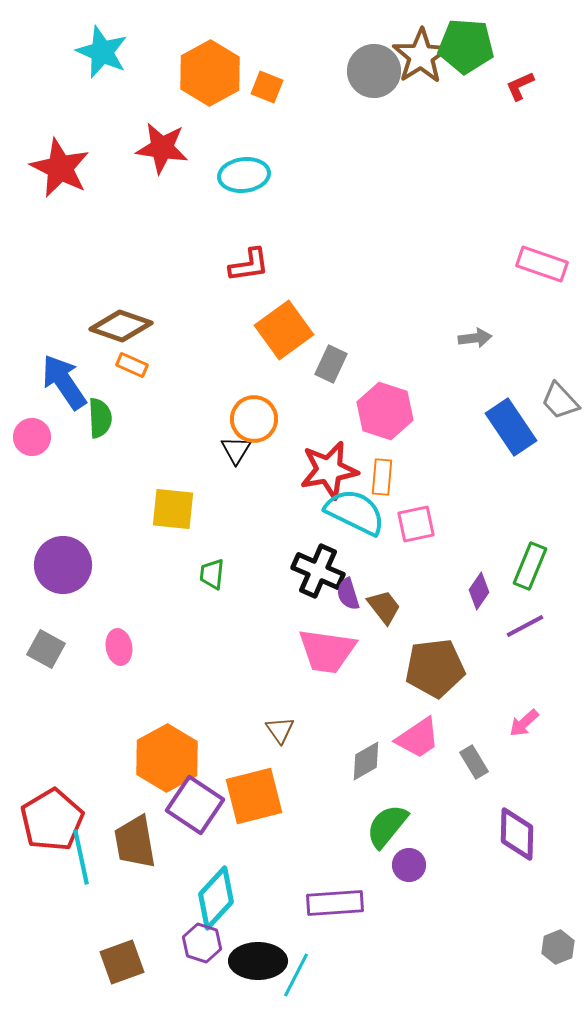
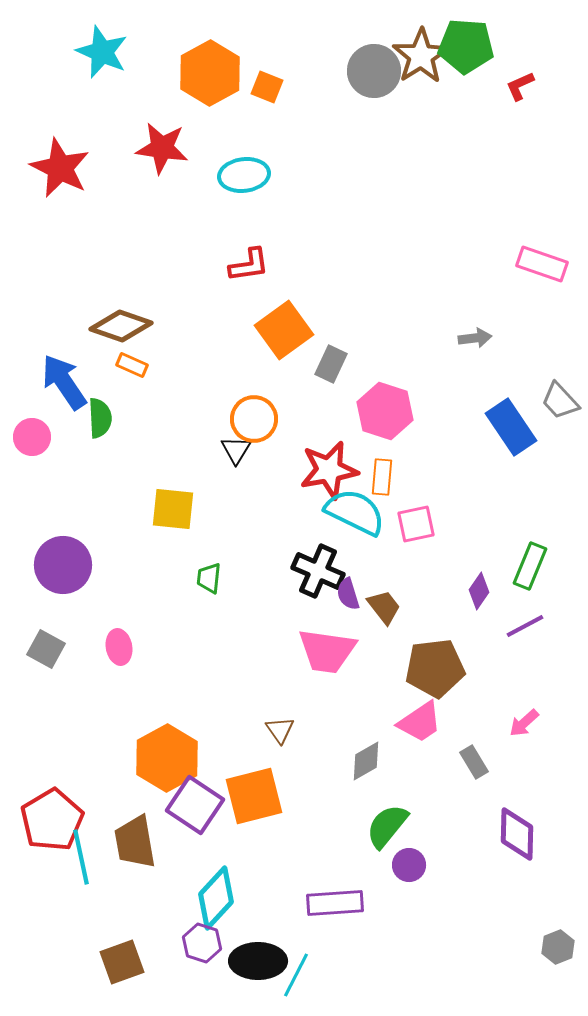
green trapezoid at (212, 574): moved 3 px left, 4 px down
pink trapezoid at (418, 738): moved 2 px right, 16 px up
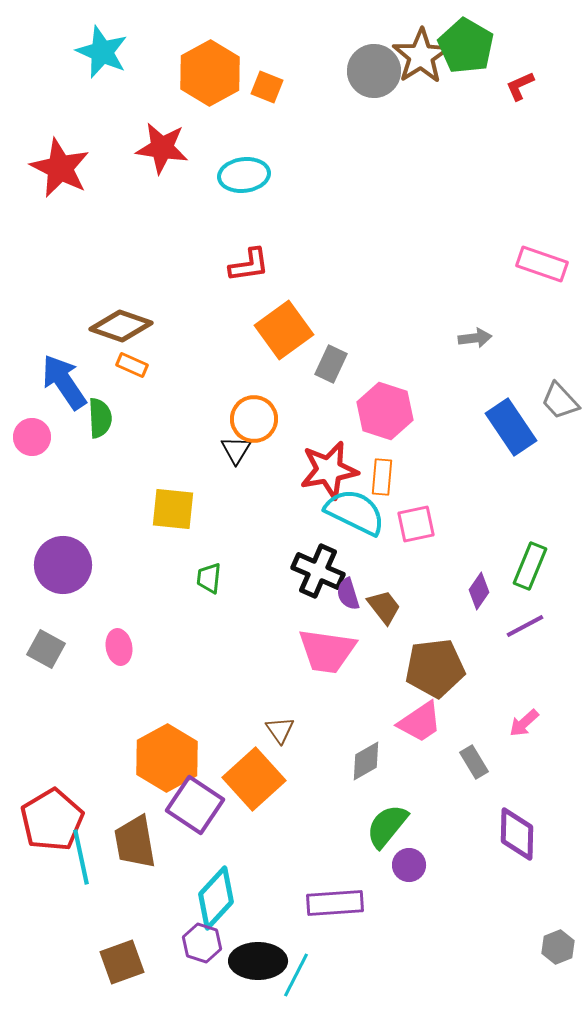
green pentagon at (466, 46): rotated 26 degrees clockwise
orange square at (254, 796): moved 17 px up; rotated 28 degrees counterclockwise
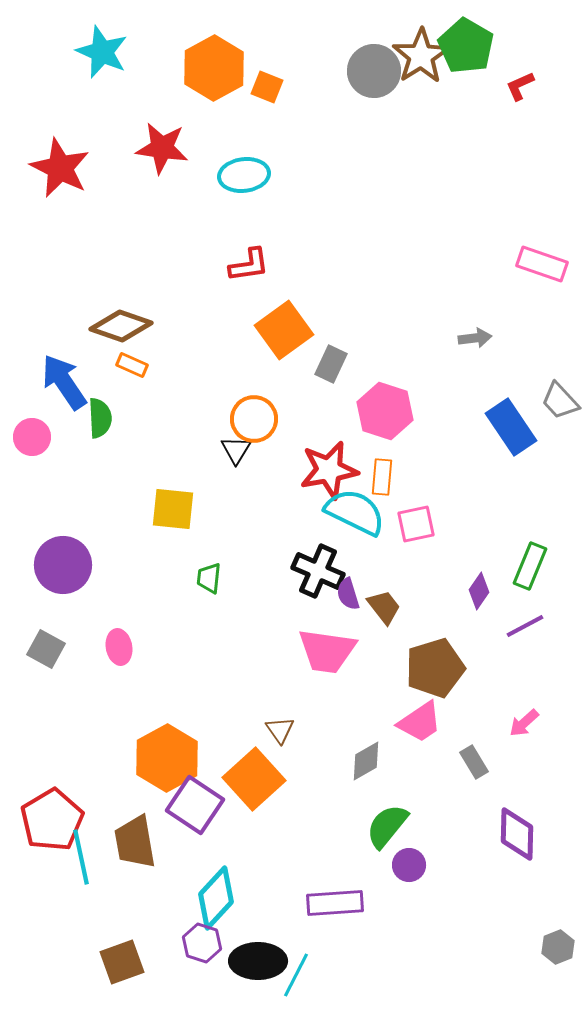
orange hexagon at (210, 73): moved 4 px right, 5 px up
brown pentagon at (435, 668): rotated 10 degrees counterclockwise
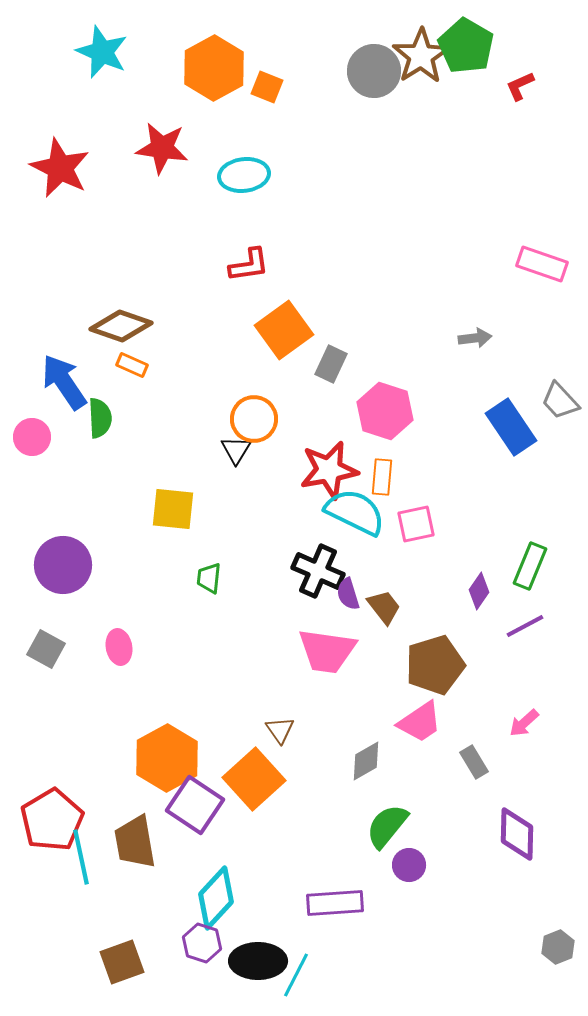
brown pentagon at (435, 668): moved 3 px up
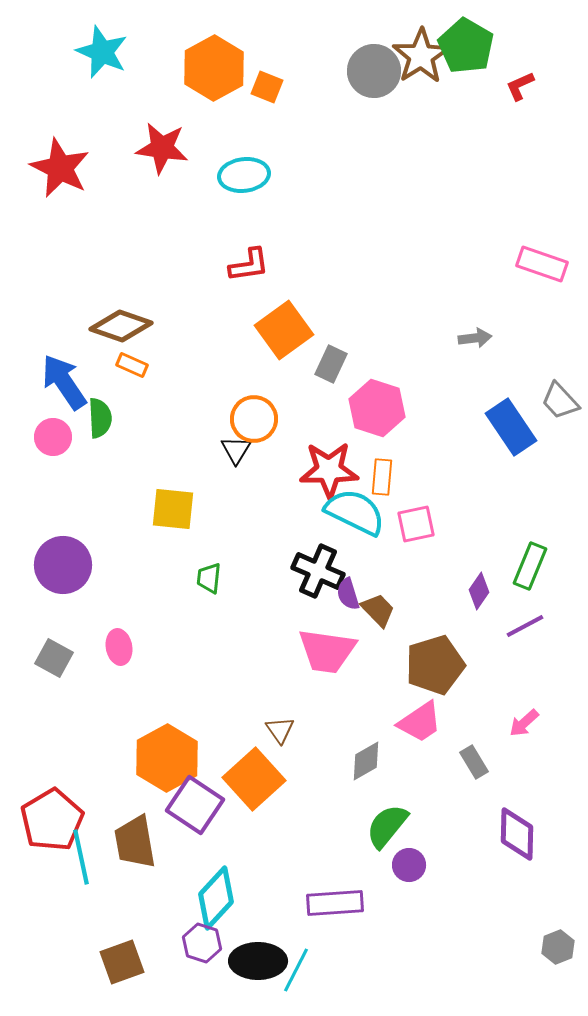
pink hexagon at (385, 411): moved 8 px left, 3 px up
pink circle at (32, 437): moved 21 px right
red star at (329, 470): rotated 10 degrees clockwise
brown trapezoid at (384, 607): moved 6 px left, 3 px down; rotated 6 degrees counterclockwise
gray square at (46, 649): moved 8 px right, 9 px down
cyan line at (296, 975): moved 5 px up
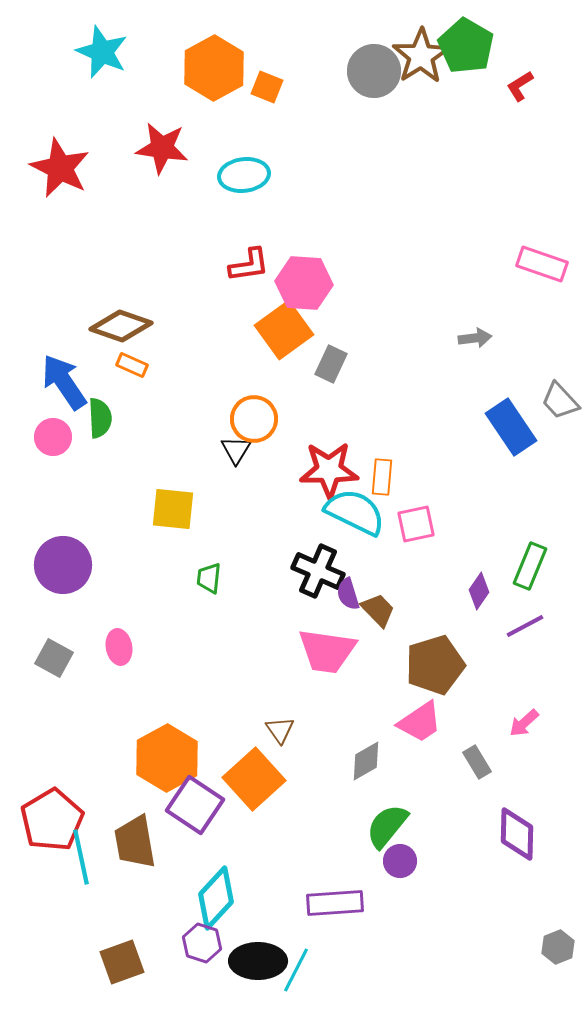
red L-shape at (520, 86): rotated 8 degrees counterclockwise
pink hexagon at (377, 408): moved 73 px left, 125 px up; rotated 14 degrees counterclockwise
gray rectangle at (474, 762): moved 3 px right
purple circle at (409, 865): moved 9 px left, 4 px up
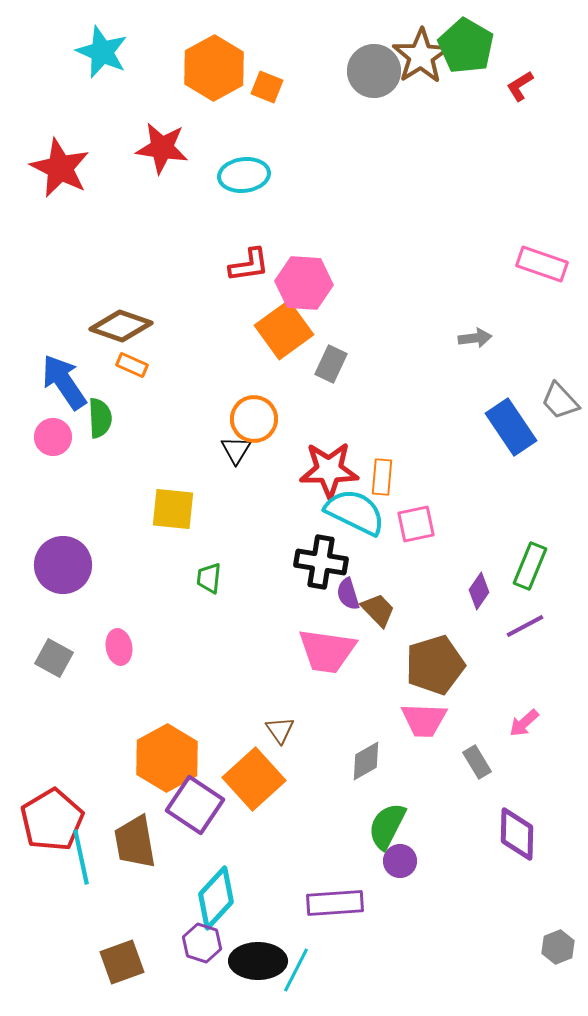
black cross at (318, 571): moved 3 px right, 9 px up; rotated 15 degrees counterclockwise
pink trapezoid at (420, 722): moved 4 px right, 2 px up; rotated 36 degrees clockwise
green semicircle at (387, 826): rotated 12 degrees counterclockwise
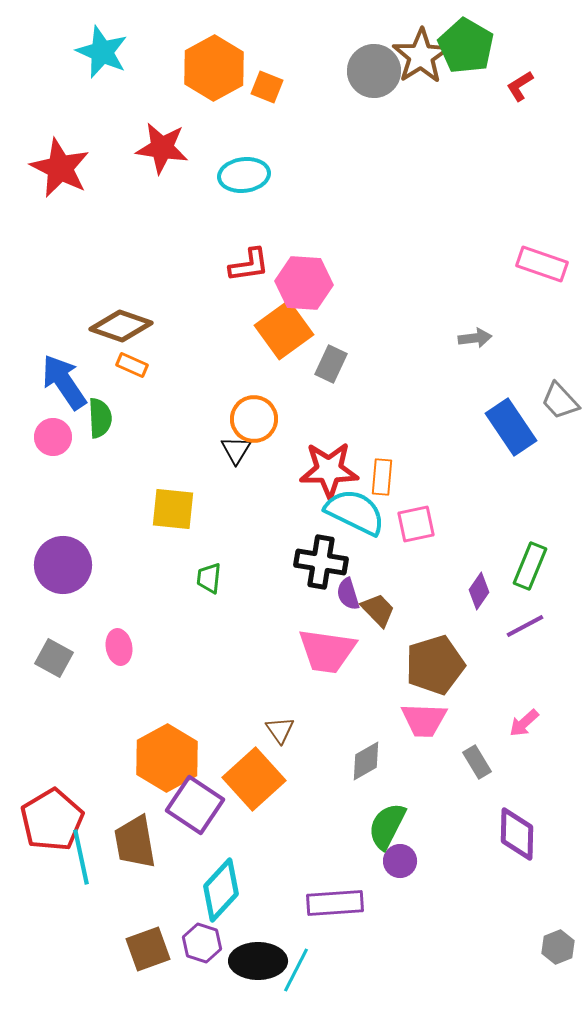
cyan diamond at (216, 898): moved 5 px right, 8 px up
brown square at (122, 962): moved 26 px right, 13 px up
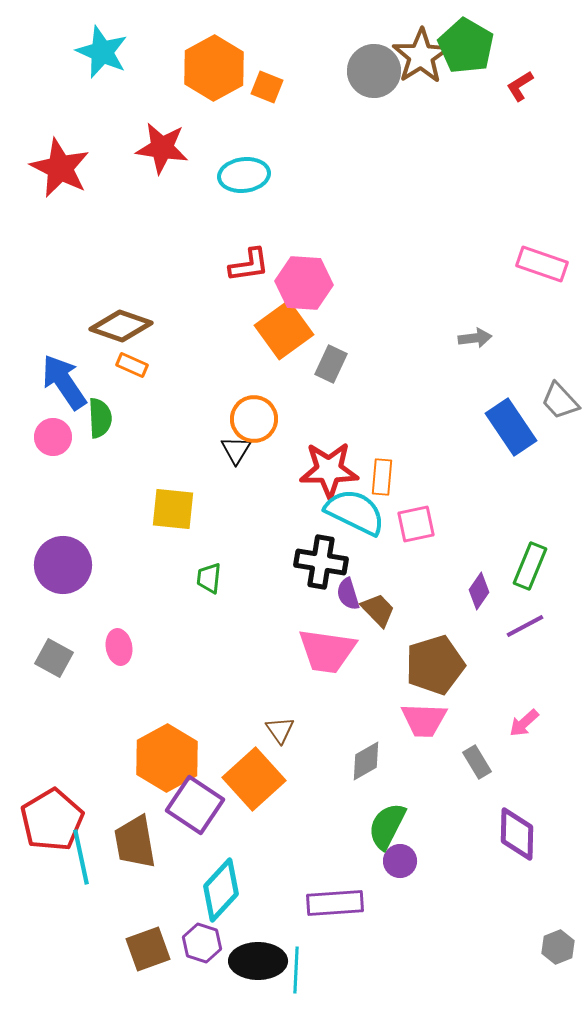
cyan line at (296, 970): rotated 24 degrees counterclockwise
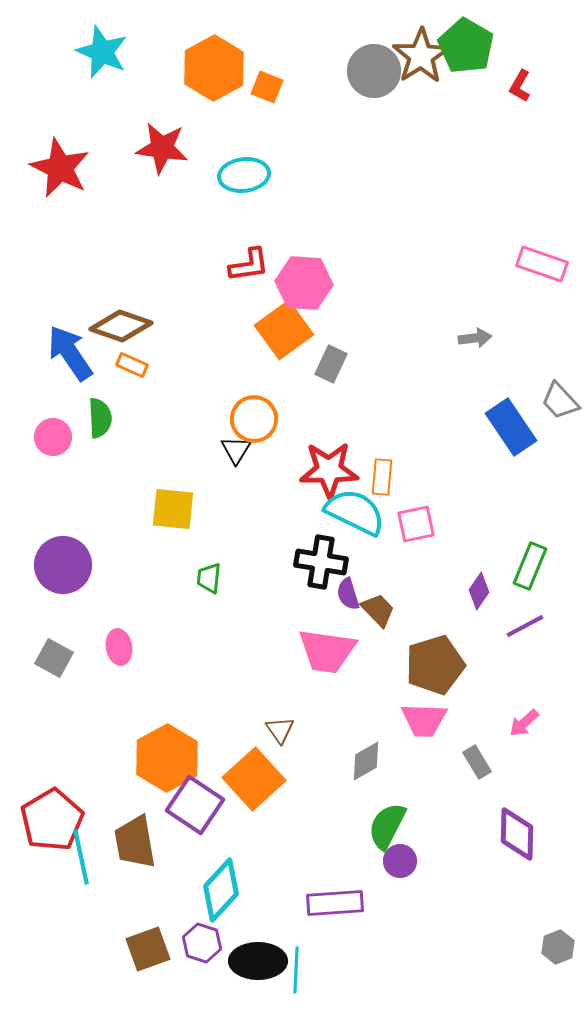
red L-shape at (520, 86): rotated 28 degrees counterclockwise
blue arrow at (64, 382): moved 6 px right, 29 px up
